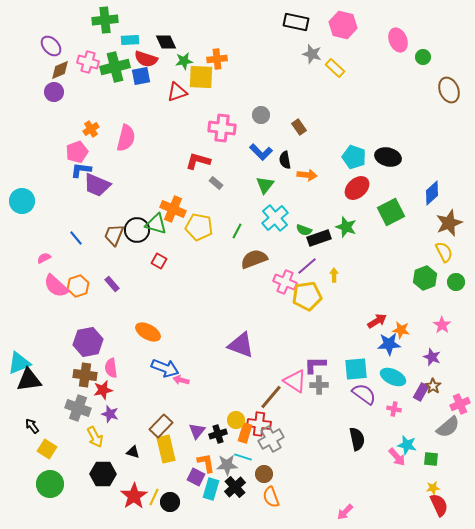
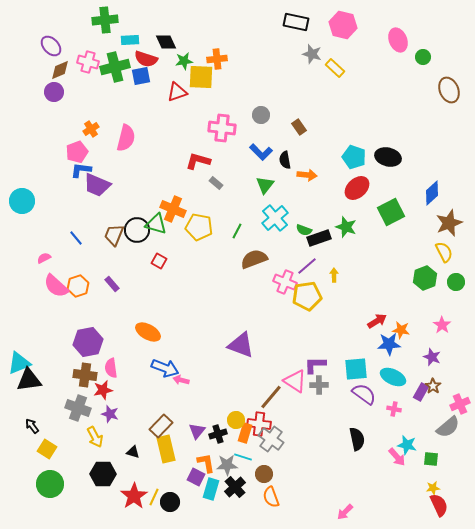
gray cross at (271, 439): rotated 25 degrees counterclockwise
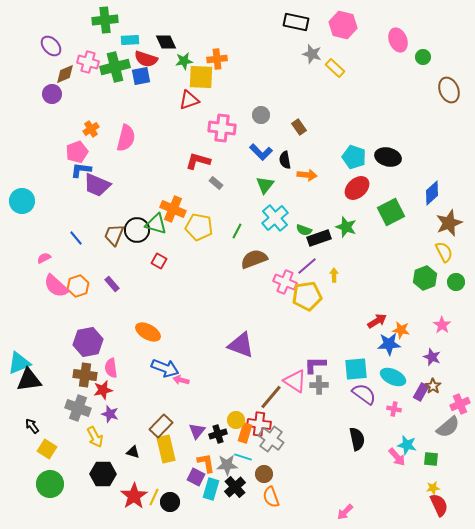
brown diamond at (60, 70): moved 5 px right, 4 px down
purple circle at (54, 92): moved 2 px left, 2 px down
red triangle at (177, 92): moved 12 px right, 8 px down
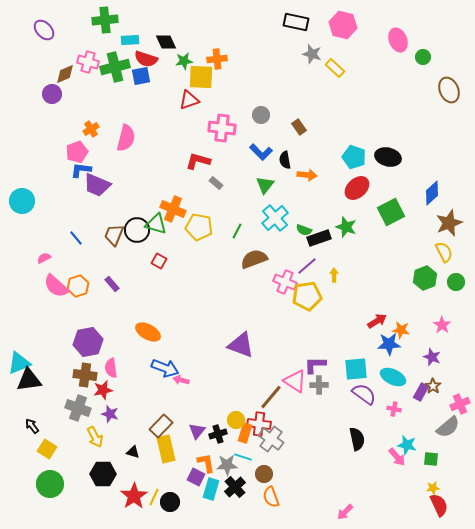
purple ellipse at (51, 46): moved 7 px left, 16 px up
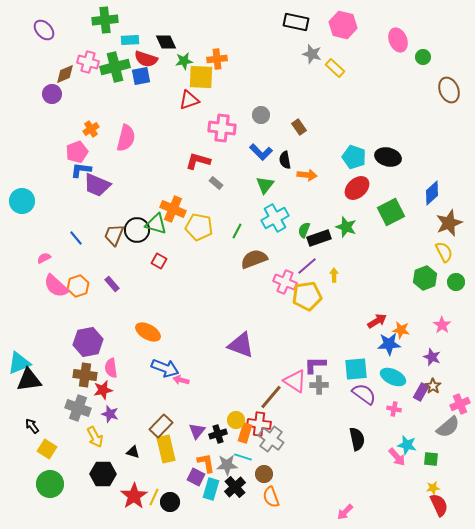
cyan cross at (275, 218): rotated 12 degrees clockwise
green semicircle at (304, 230): rotated 91 degrees clockwise
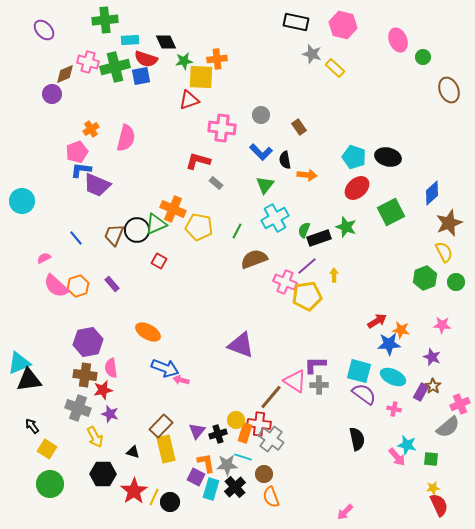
green triangle at (156, 224): rotated 40 degrees counterclockwise
pink star at (442, 325): rotated 30 degrees counterclockwise
cyan square at (356, 369): moved 3 px right, 2 px down; rotated 20 degrees clockwise
red star at (134, 496): moved 5 px up
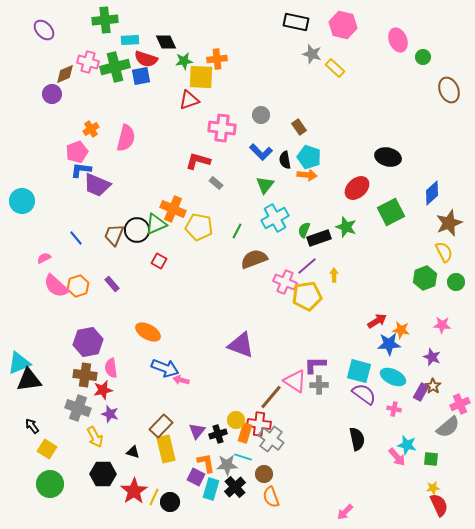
cyan pentagon at (354, 157): moved 45 px left
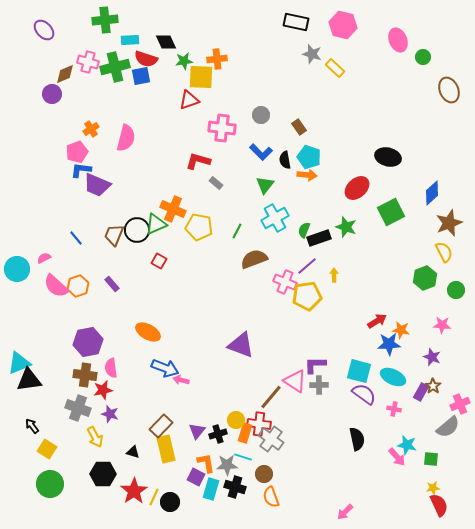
cyan circle at (22, 201): moved 5 px left, 68 px down
green circle at (456, 282): moved 8 px down
black cross at (235, 487): rotated 30 degrees counterclockwise
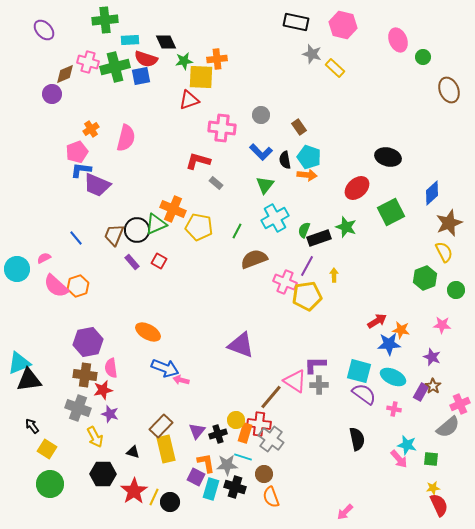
purple line at (307, 266): rotated 20 degrees counterclockwise
purple rectangle at (112, 284): moved 20 px right, 22 px up
pink arrow at (397, 457): moved 2 px right, 2 px down
